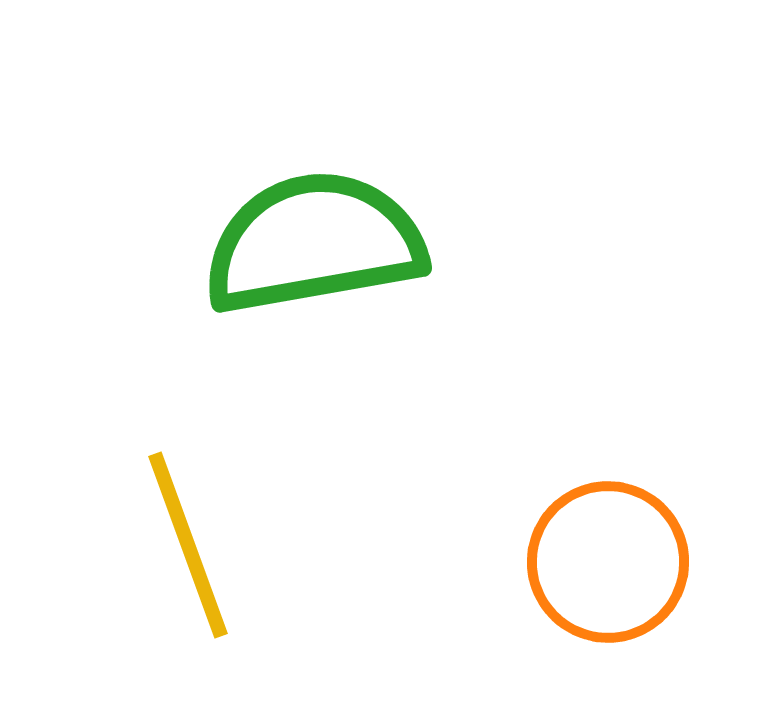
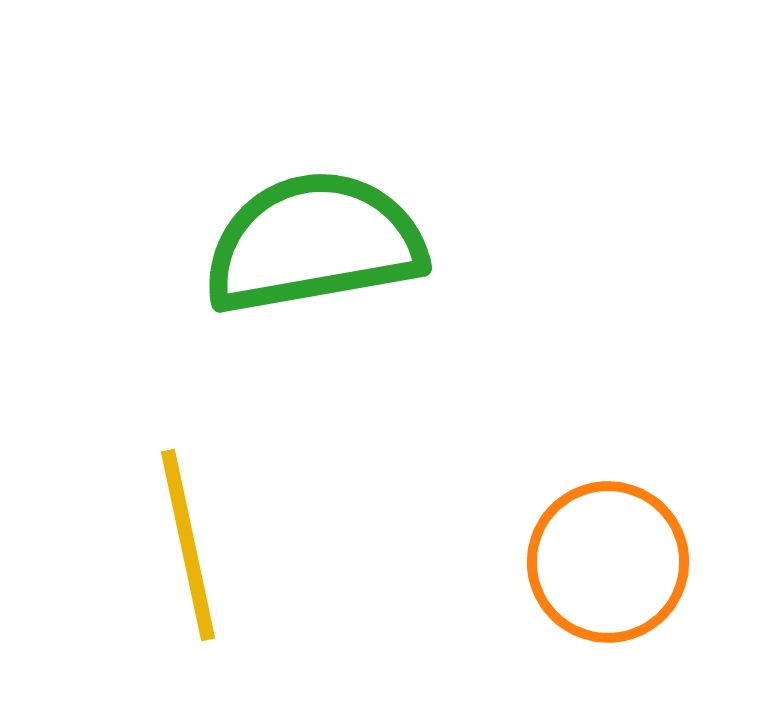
yellow line: rotated 8 degrees clockwise
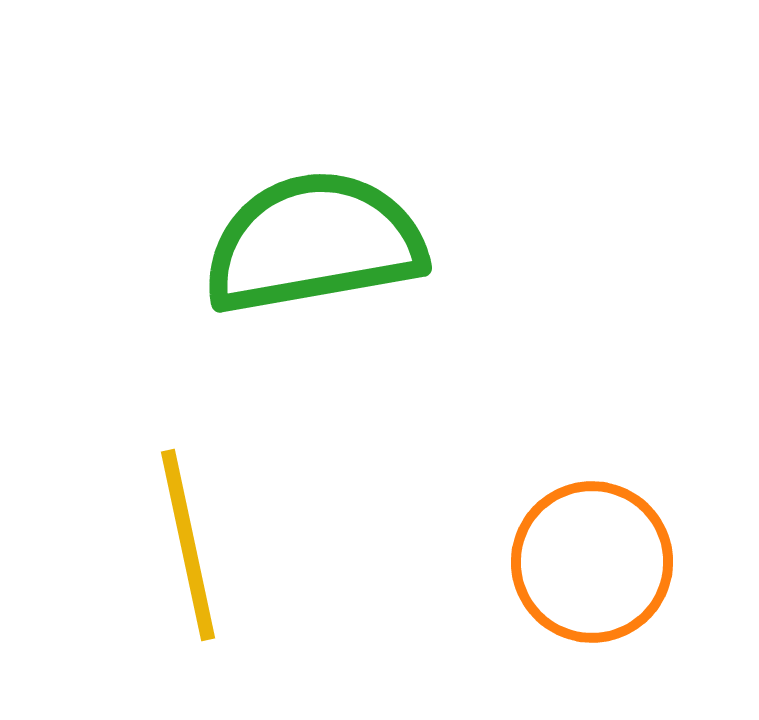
orange circle: moved 16 px left
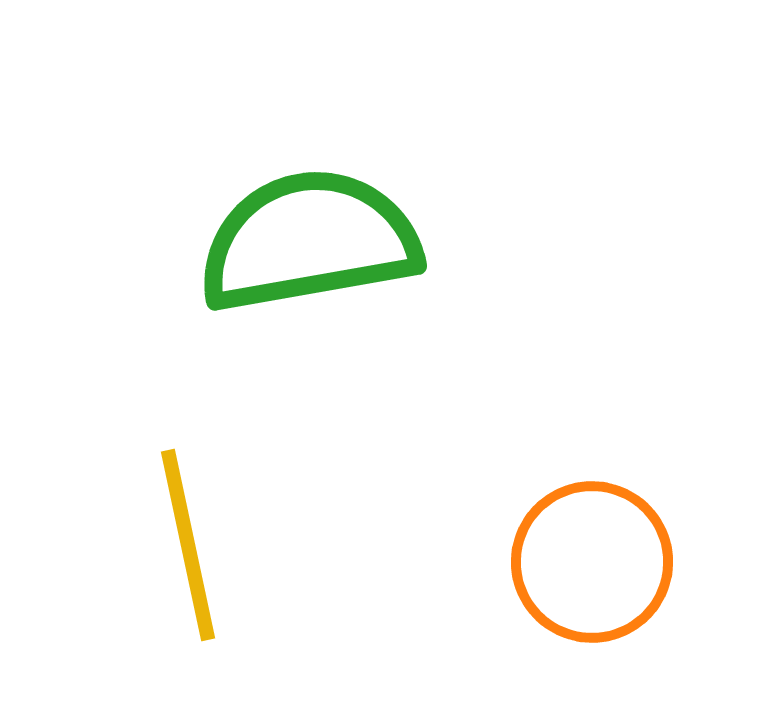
green semicircle: moved 5 px left, 2 px up
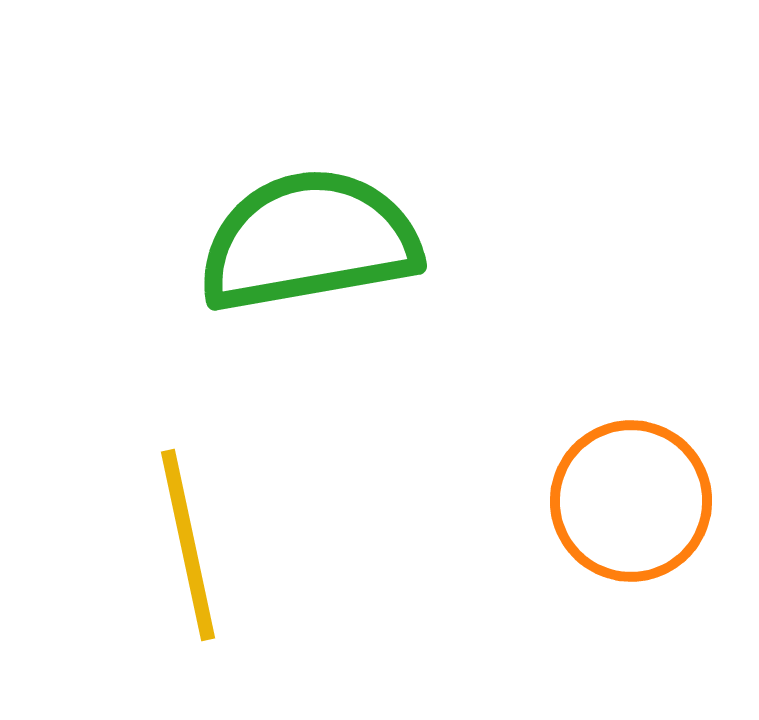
orange circle: moved 39 px right, 61 px up
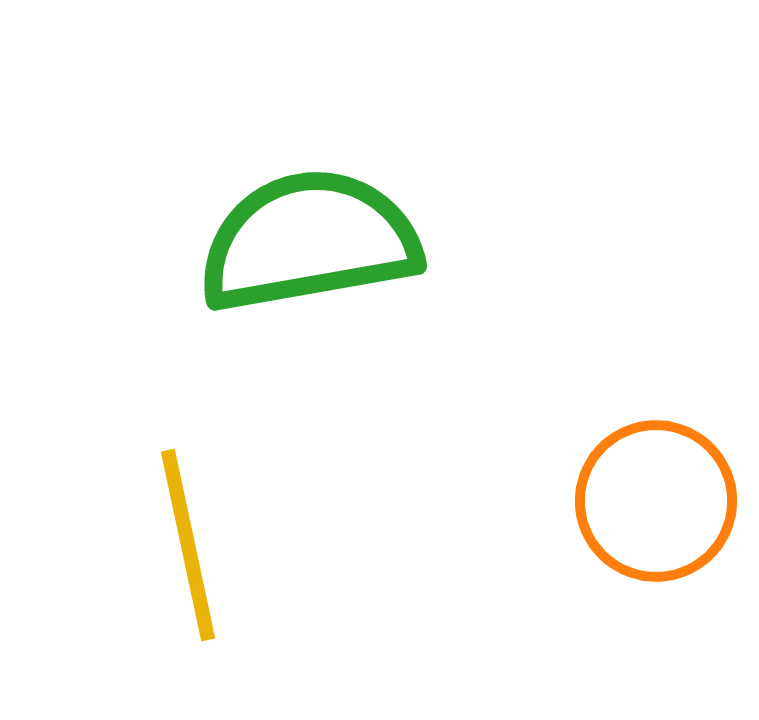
orange circle: moved 25 px right
